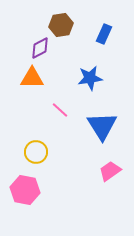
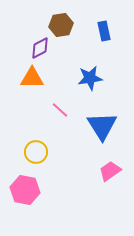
blue rectangle: moved 3 px up; rotated 36 degrees counterclockwise
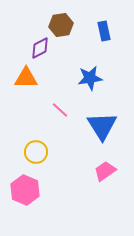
orange triangle: moved 6 px left
pink trapezoid: moved 5 px left
pink hexagon: rotated 12 degrees clockwise
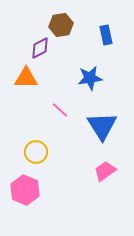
blue rectangle: moved 2 px right, 4 px down
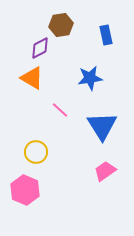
orange triangle: moved 6 px right; rotated 30 degrees clockwise
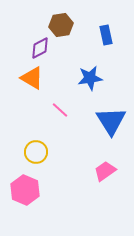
blue triangle: moved 9 px right, 5 px up
